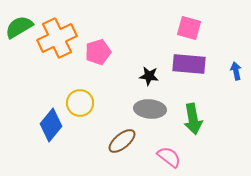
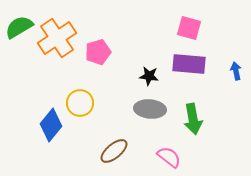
orange cross: rotated 9 degrees counterclockwise
brown ellipse: moved 8 px left, 10 px down
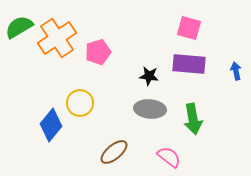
brown ellipse: moved 1 px down
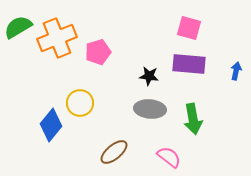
green semicircle: moved 1 px left
orange cross: rotated 12 degrees clockwise
blue arrow: rotated 24 degrees clockwise
